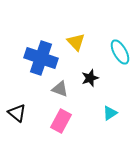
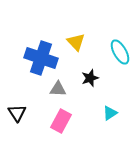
gray triangle: moved 2 px left; rotated 18 degrees counterclockwise
black triangle: rotated 18 degrees clockwise
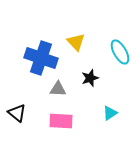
black triangle: rotated 18 degrees counterclockwise
pink rectangle: rotated 65 degrees clockwise
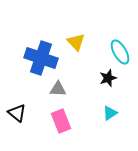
black star: moved 18 px right
pink rectangle: rotated 65 degrees clockwise
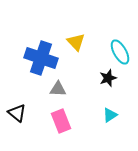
cyan triangle: moved 2 px down
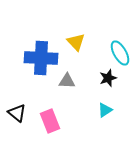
cyan ellipse: moved 1 px down
blue cross: rotated 16 degrees counterclockwise
gray triangle: moved 9 px right, 8 px up
cyan triangle: moved 5 px left, 5 px up
pink rectangle: moved 11 px left
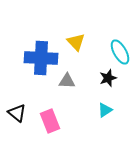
cyan ellipse: moved 1 px up
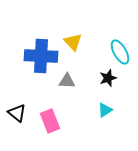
yellow triangle: moved 3 px left
blue cross: moved 2 px up
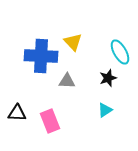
black triangle: rotated 36 degrees counterclockwise
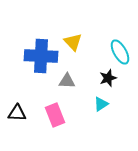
cyan triangle: moved 4 px left, 6 px up
pink rectangle: moved 5 px right, 6 px up
